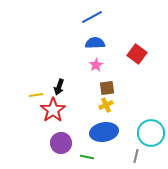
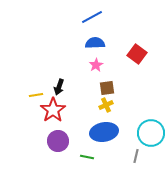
purple circle: moved 3 px left, 2 px up
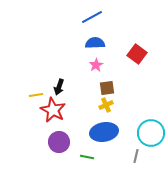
red star: rotated 10 degrees counterclockwise
purple circle: moved 1 px right, 1 px down
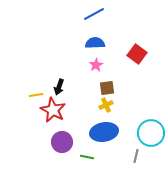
blue line: moved 2 px right, 3 px up
purple circle: moved 3 px right
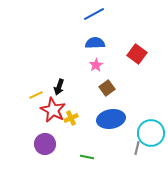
brown square: rotated 28 degrees counterclockwise
yellow line: rotated 16 degrees counterclockwise
yellow cross: moved 35 px left, 13 px down
blue ellipse: moved 7 px right, 13 px up
purple circle: moved 17 px left, 2 px down
gray line: moved 1 px right, 8 px up
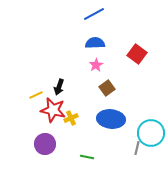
red star: rotated 15 degrees counterclockwise
blue ellipse: rotated 16 degrees clockwise
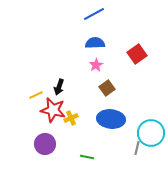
red square: rotated 18 degrees clockwise
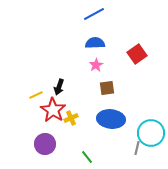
brown square: rotated 28 degrees clockwise
red star: rotated 20 degrees clockwise
green line: rotated 40 degrees clockwise
